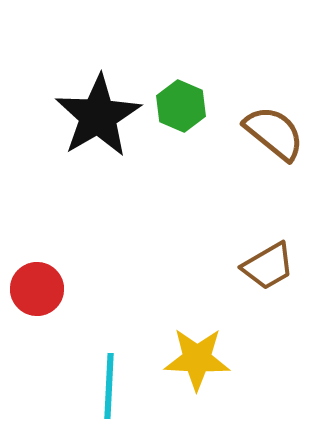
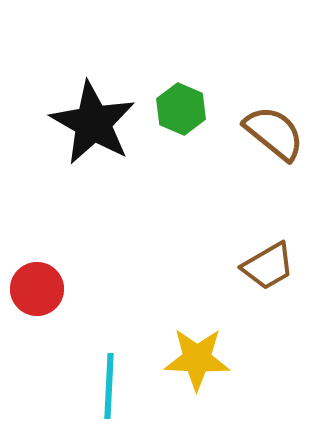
green hexagon: moved 3 px down
black star: moved 5 px left, 7 px down; rotated 12 degrees counterclockwise
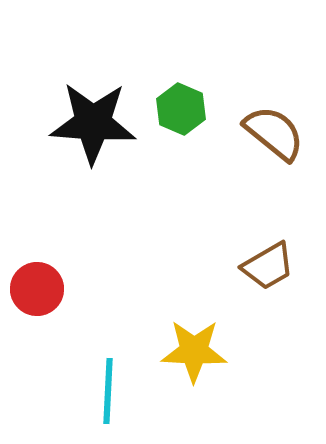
black star: rotated 26 degrees counterclockwise
yellow star: moved 3 px left, 8 px up
cyan line: moved 1 px left, 5 px down
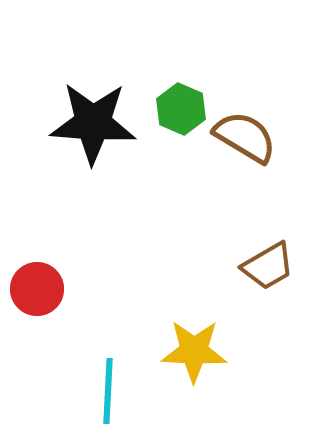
brown semicircle: moved 29 px left, 4 px down; rotated 8 degrees counterclockwise
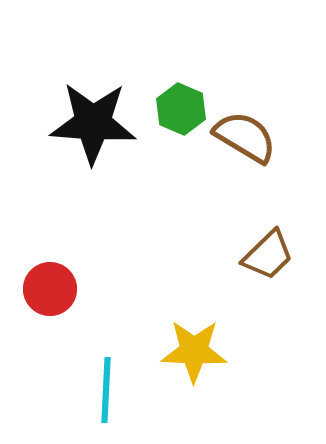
brown trapezoid: moved 11 px up; rotated 14 degrees counterclockwise
red circle: moved 13 px right
cyan line: moved 2 px left, 1 px up
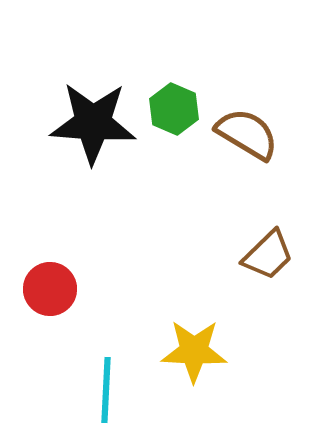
green hexagon: moved 7 px left
brown semicircle: moved 2 px right, 3 px up
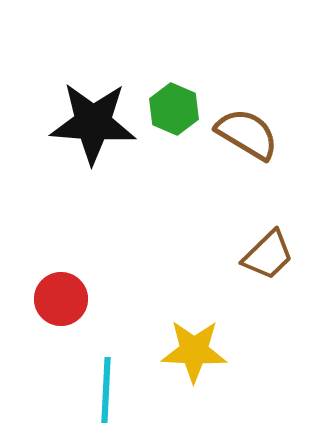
red circle: moved 11 px right, 10 px down
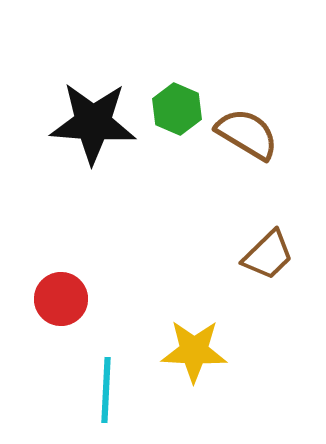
green hexagon: moved 3 px right
